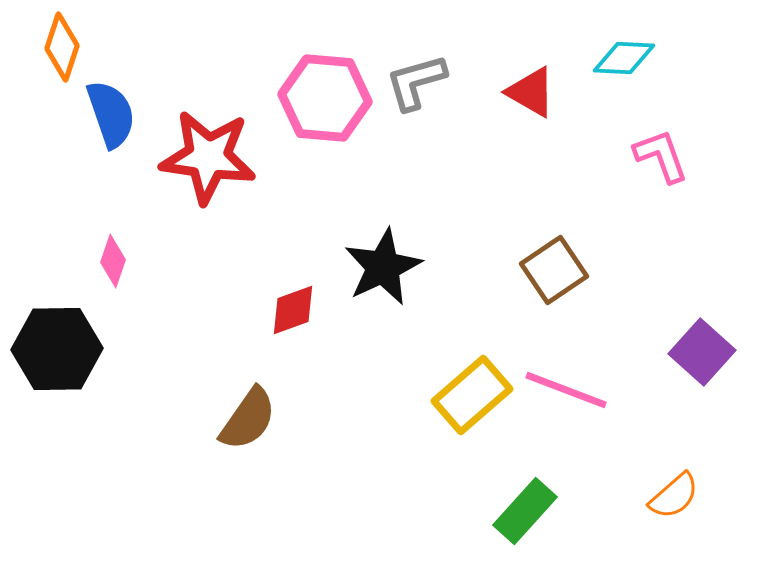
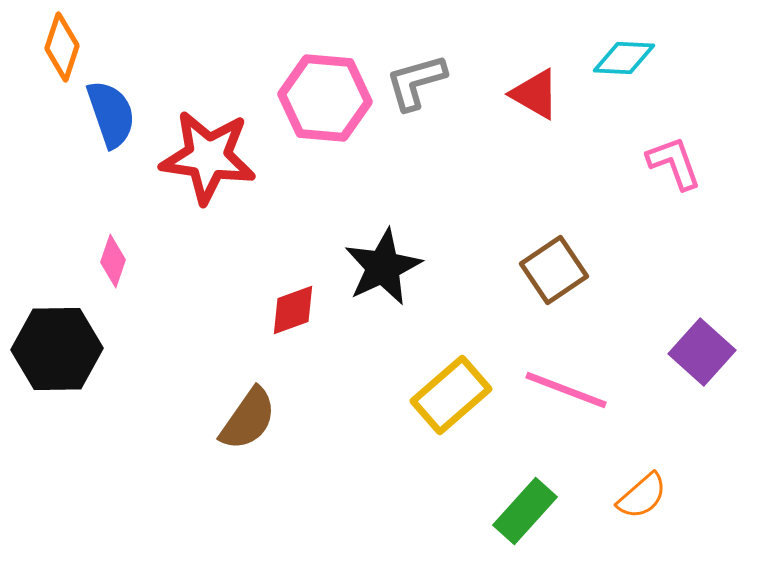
red triangle: moved 4 px right, 2 px down
pink L-shape: moved 13 px right, 7 px down
yellow rectangle: moved 21 px left
orange semicircle: moved 32 px left
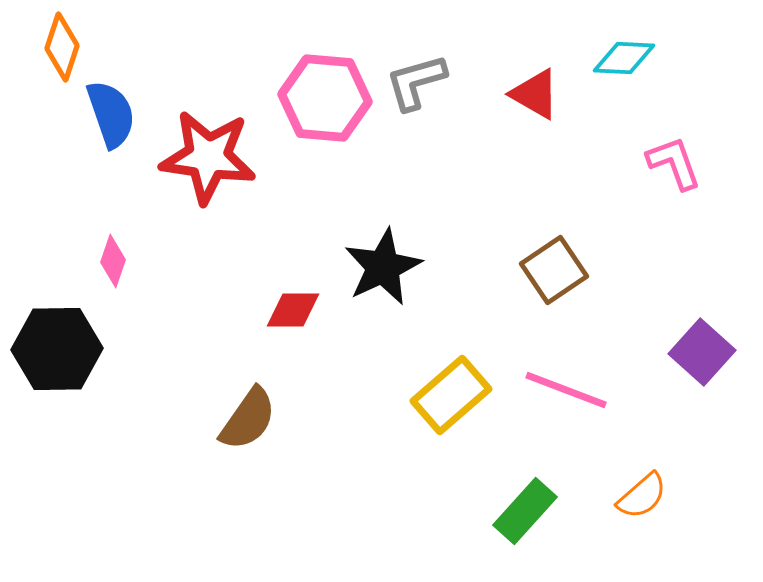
red diamond: rotated 20 degrees clockwise
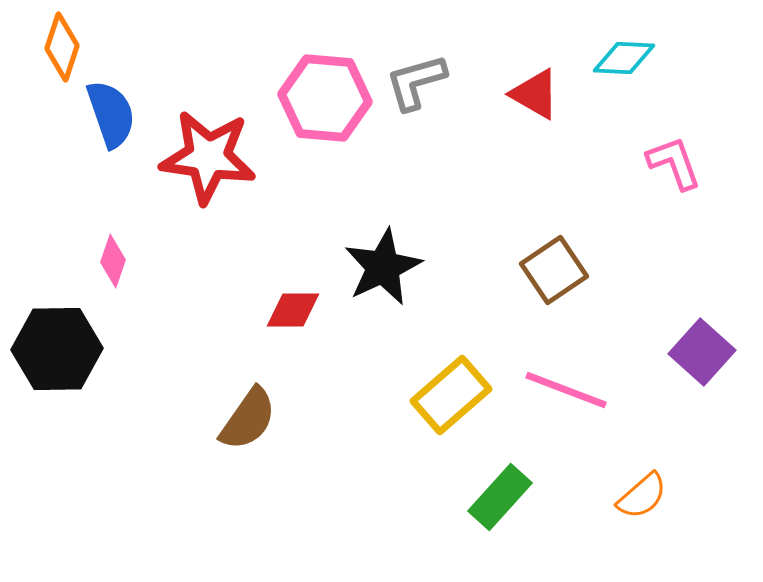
green rectangle: moved 25 px left, 14 px up
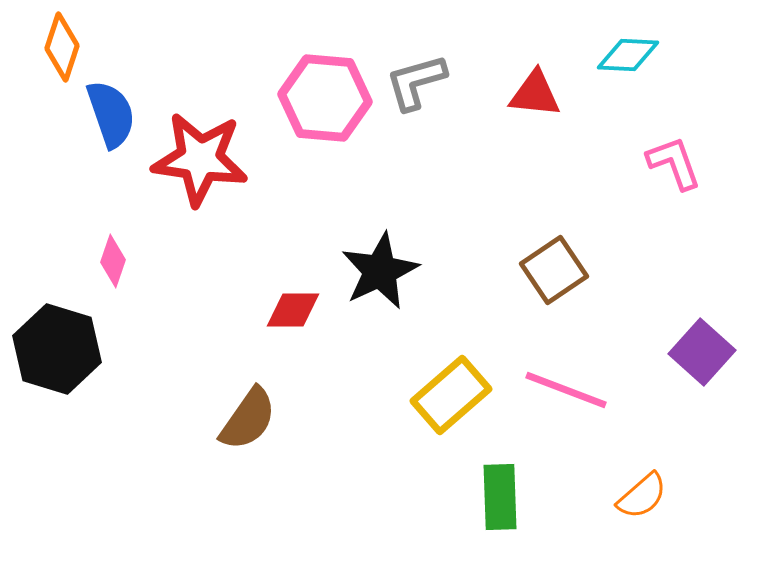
cyan diamond: moved 4 px right, 3 px up
red triangle: rotated 24 degrees counterclockwise
red star: moved 8 px left, 2 px down
black star: moved 3 px left, 4 px down
black hexagon: rotated 18 degrees clockwise
green rectangle: rotated 44 degrees counterclockwise
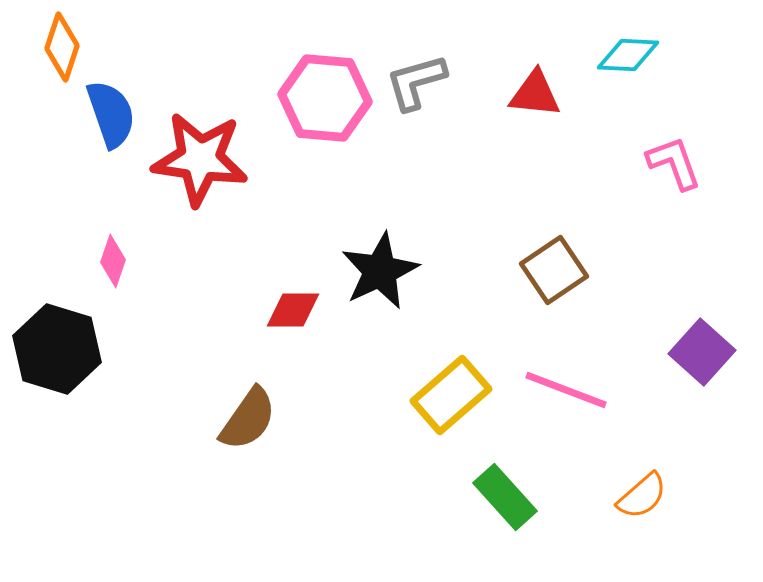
green rectangle: moved 5 px right; rotated 40 degrees counterclockwise
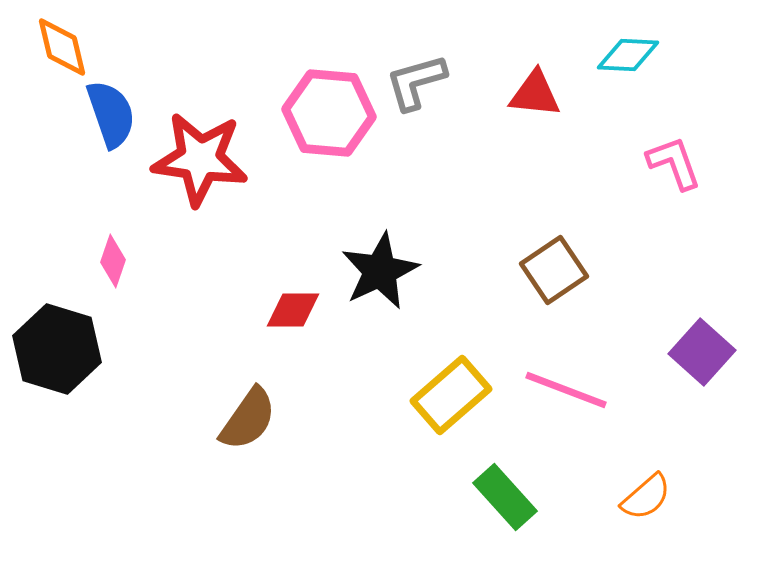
orange diamond: rotated 32 degrees counterclockwise
pink hexagon: moved 4 px right, 15 px down
orange semicircle: moved 4 px right, 1 px down
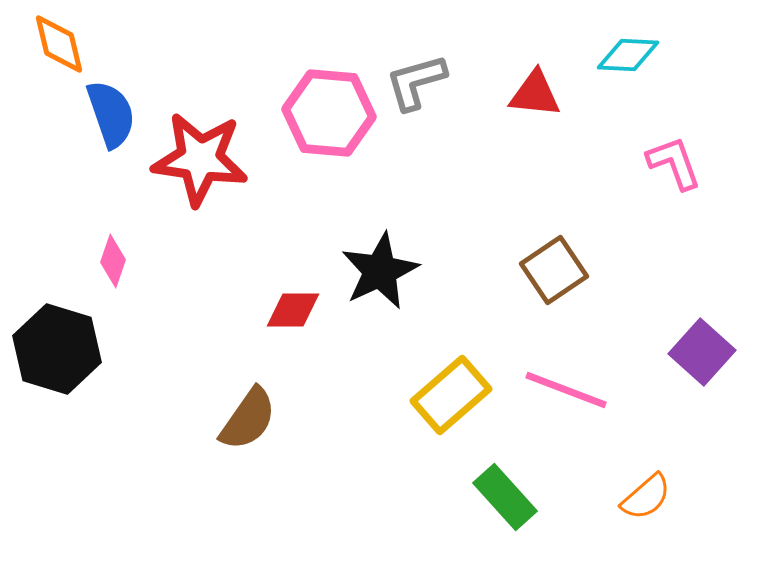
orange diamond: moved 3 px left, 3 px up
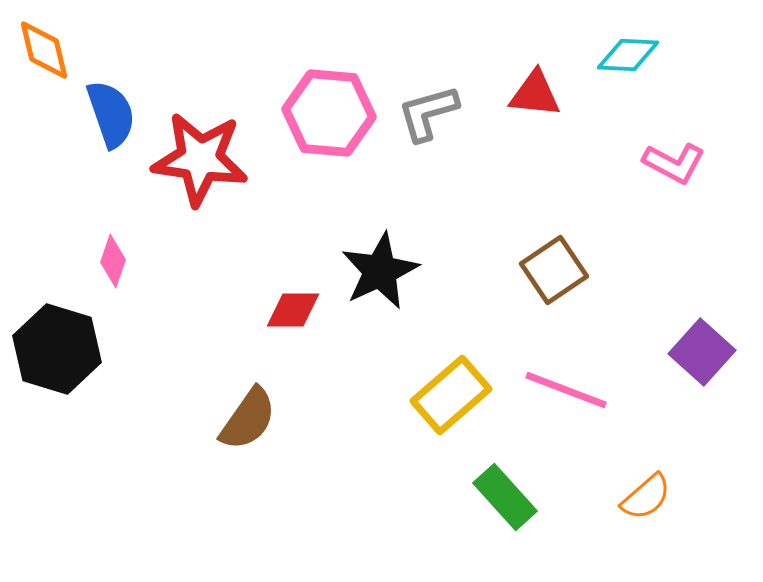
orange diamond: moved 15 px left, 6 px down
gray L-shape: moved 12 px right, 31 px down
pink L-shape: rotated 138 degrees clockwise
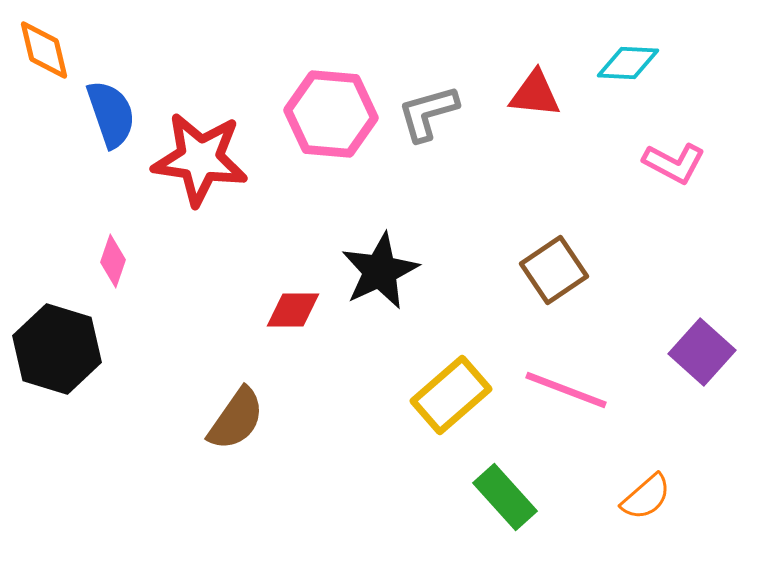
cyan diamond: moved 8 px down
pink hexagon: moved 2 px right, 1 px down
brown semicircle: moved 12 px left
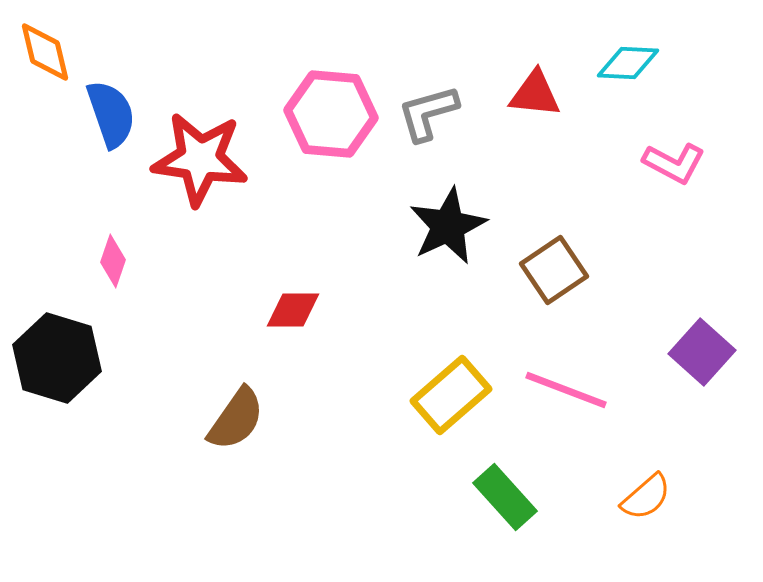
orange diamond: moved 1 px right, 2 px down
black star: moved 68 px right, 45 px up
black hexagon: moved 9 px down
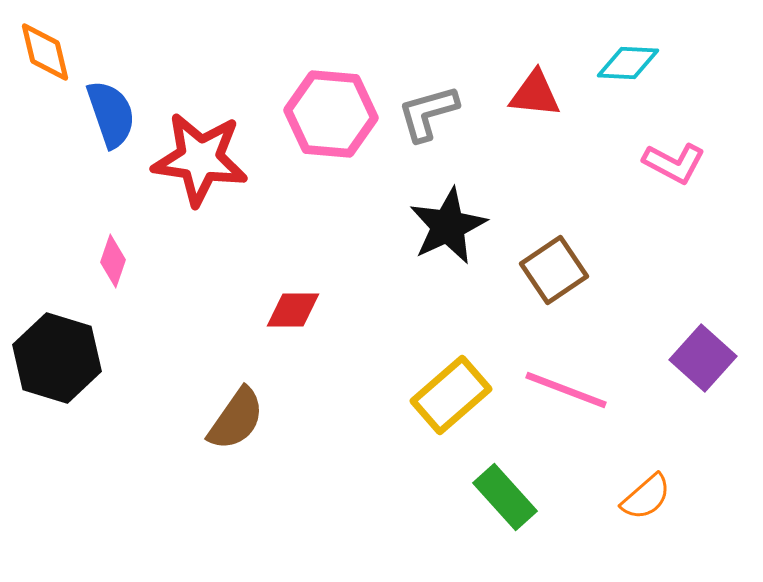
purple square: moved 1 px right, 6 px down
